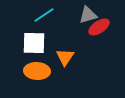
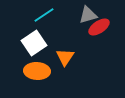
white square: rotated 35 degrees counterclockwise
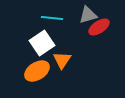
cyan line: moved 8 px right, 3 px down; rotated 40 degrees clockwise
white square: moved 8 px right
orange triangle: moved 3 px left, 3 px down
orange ellipse: rotated 35 degrees counterclockwise
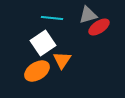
white square: moved 1 px right
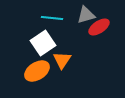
gray triangle: moved 2 px left
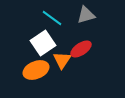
cyan line: rotated 30 degrees clockwise
red ellipse: moved 18 px left, 22 px down
orange ellipse: moved 1 px left, 1 px up; rotated 10 degrees clockwise
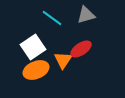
white square: moved 10 px left, 4 px down
orange triangle: moved 1 px right
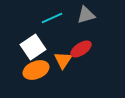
cyan line: rotated 60 degrees counterclockwise
